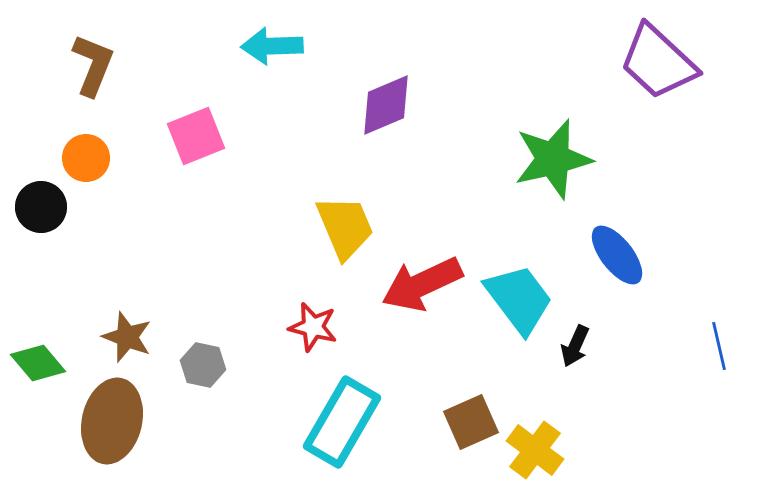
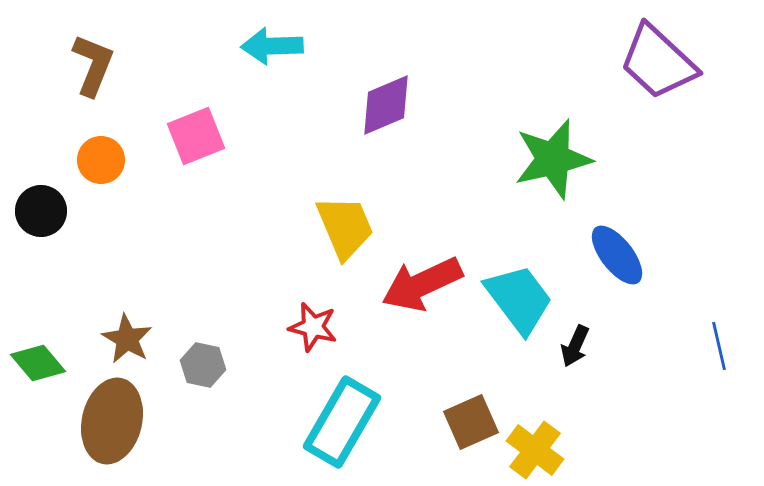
orange circle: moved 15 px right, 2 px down
black circle: moved 4 px down
brown star: moved 2 px down; rotated 9 degrees clockwise
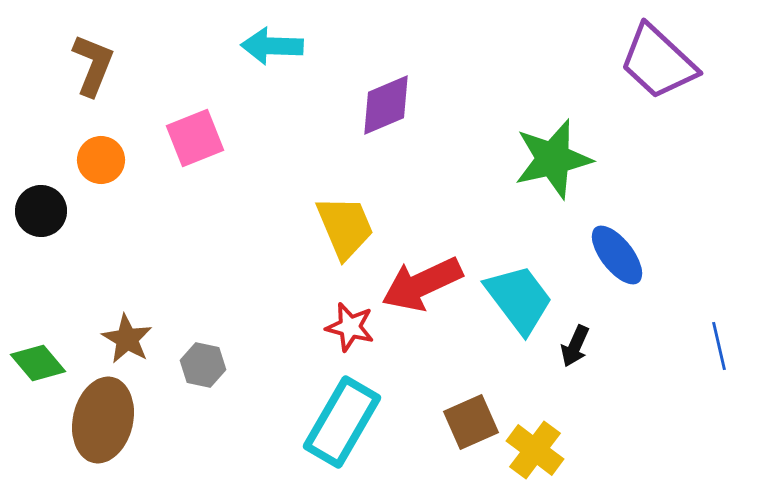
cyan arrow: rotated 4 degrees clockwise
pink square: moved 1 px left, 2 px down
red star: moved 37 px right
brown ellipse: moved 9 px left, 1 px up
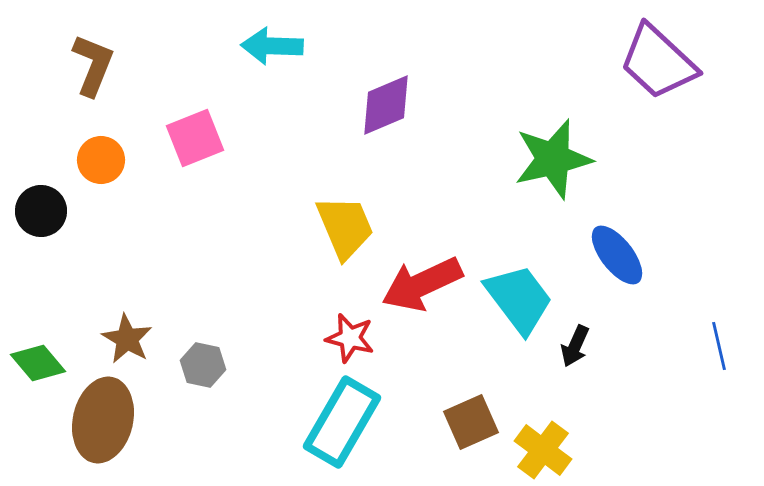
red star: moved 11 px down
yellow cross: moved 8 px right
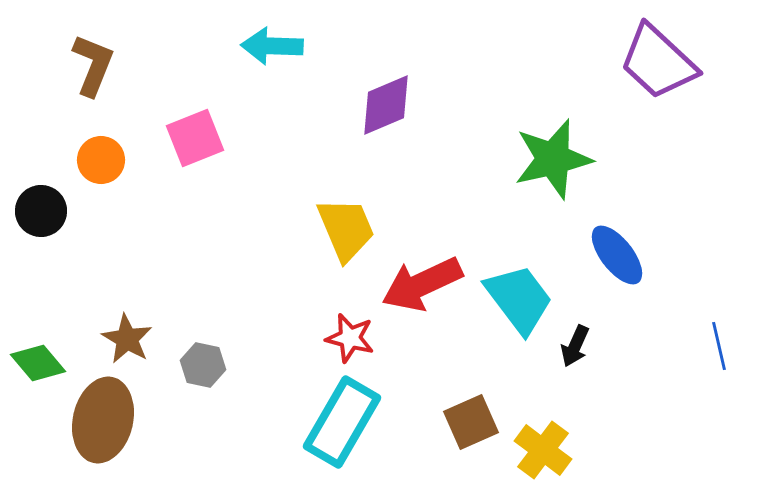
yellow trapezoid: moved 1 px right, 2 px down
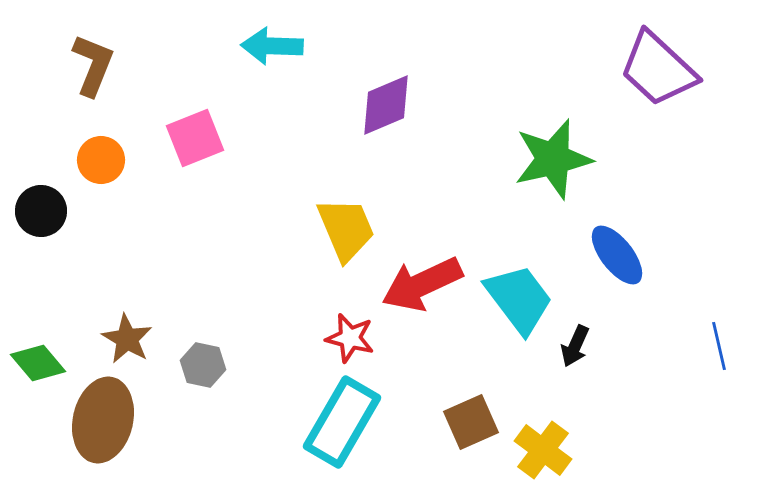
purple trapezoid: moved 7 px down
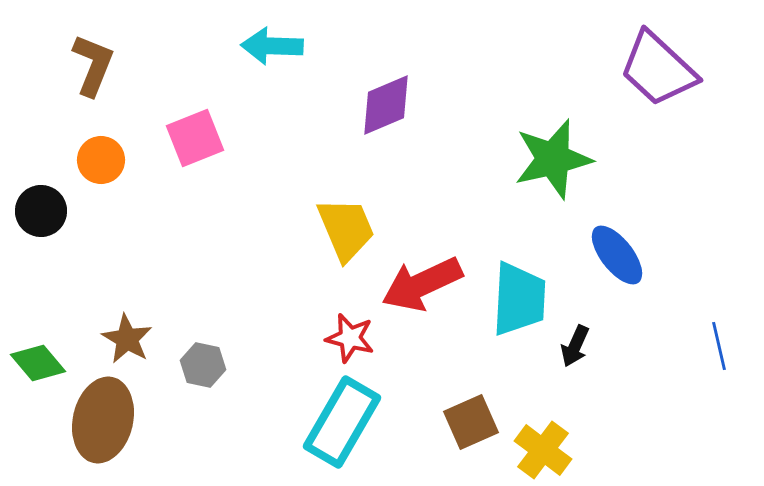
cyan trapezoid: rotated 40 degrees clockwise
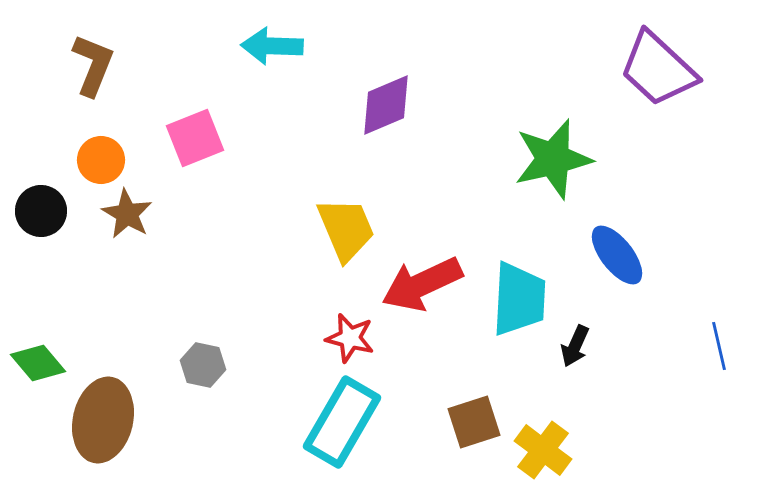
brown star: moved 125 px up
brown square: moved 3 px right; rotated 6 degrees clockwise
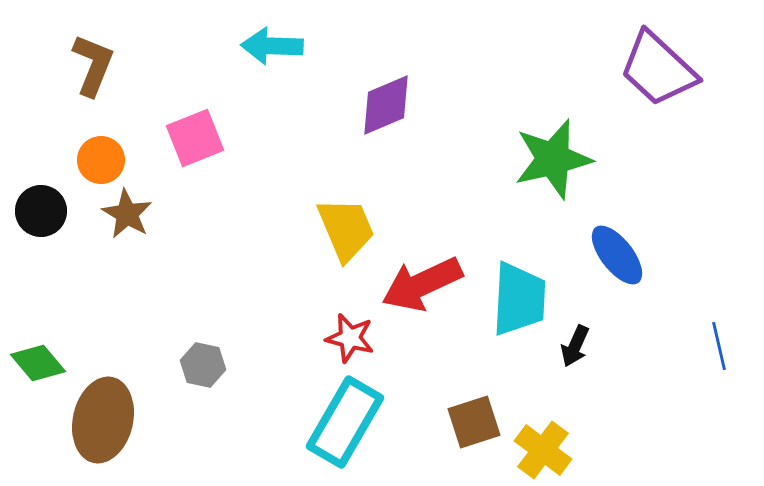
cyan rectangle: moved 3 px right
